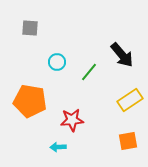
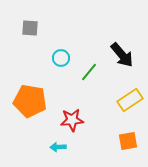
cyan circle: moved 4 px right, 4 px up
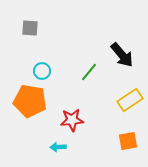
cyan circle: moved 19 px left, 13 px down
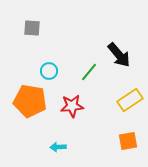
gray square: moved 2 px right
black arrow: moved 3 px left
cyan circle: moved 7 px right
red star: moved 14 px up
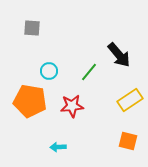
orange square: rotated 24 degrees clockwise
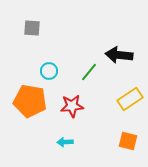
black arrow: rotated 136 degrees clockwise
yellow rectangle: moved 1 px up
cyan arrow: moved 7 px right, 5 px up
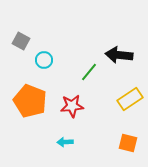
gray square: moved 11 px left, 13 px down; rotated 24 degrees clockwise
cyan circle: moved 5 px left, 11 px up
orange pentagon: rotated 12 degrees clockwise
orange square: moved 2 px down
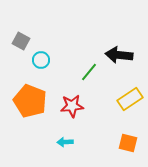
cyan circle: moved 3 px left
